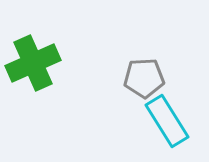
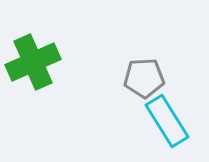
green cross: moved 1 px up
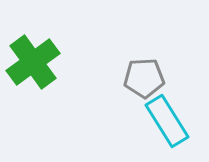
green cross: rotated 12 degrees counterclockwise
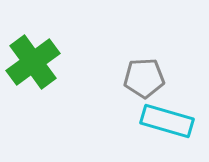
cyan rectangle: rotated 42 degrees counterclockwise
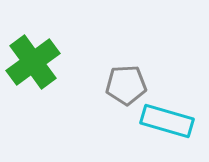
gray pentagon: moved 18 px left, 7 px down
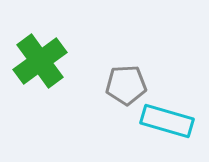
green cross: moved 7 px right, 1 px up
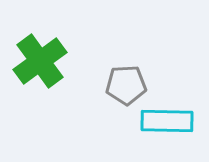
cyan rectangle: rotated 15 degrees counterclockwise
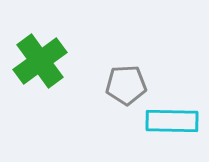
cyan rectangle: moved 5 px right
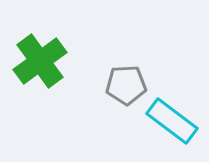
cyan rectangle: rotated 36 degrees clockwise
